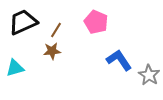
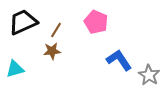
cyan triangle: moved 1 px down
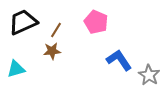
cyan triangle: moved 1 px right
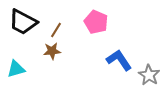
black trapezoid: rotated 128 degrees counterclockwise
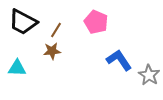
cyan triangle: moved 1 px right, 1 px up; rotated 18 degrees clockwise
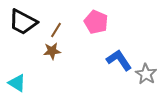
cyan triangle: moved 15 px down; rotated 30 degrees clockwise
gray star: moved 3 px left, 1 px up
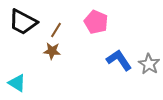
brown star: rotated 12 degrees clockwise
gray star: moved 3 px right, 10 px up
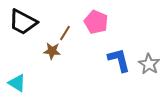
brown line: moved 9 px right, 3 px down
blue L-shape: rotated 20 degrees clockwise
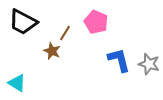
brown star: rotated 18 degrees clockwise
gray star: rotated 15 degrees counterclockwise
